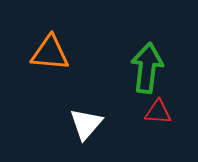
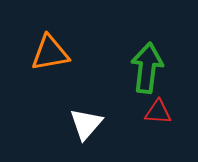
orange triangle: rotated 15 degrees counterclockwise
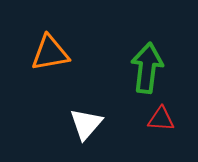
red triangle: moved 3 px right, 7 px down
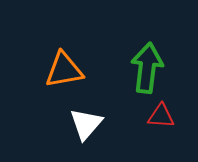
orange triangle: moved 14 px right, 17 px down
red triangle: moved 3 px up
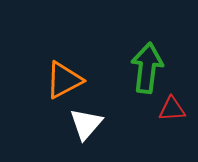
orange triangle: moved 10 px down; rotated 18 degrees counterclockwise
red triangle: moved 11 px right, 7 px up; rotated 8 degrees counterclockwise
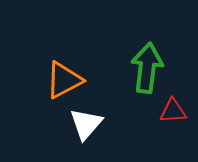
red triangle: moved 1 px right, 2 px down
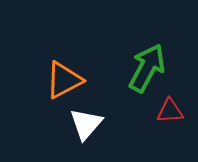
green arrow: rotated 21 degrees clockwise
red triangle: moved 3 px left
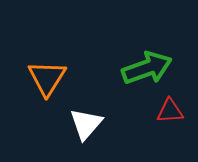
green arrow: rotated 42 degrees clockwise
orange triangle: moved 17 px left, 2 px up; rotated 30 degrees counterclockwise
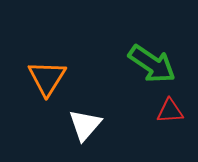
green arrow: moved 5 px right, 4 px up; rotated 54 degrees clockwise
white triangle: moved 1 px left, 1 px down
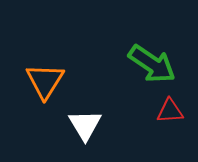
orange triangle: moved 2 px left, 3 px down
white triangle: rotated 12 degrees counterclockwise
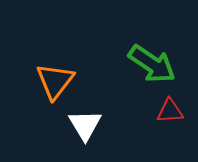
orange triangle: moved 10 px right; rotated 6 degrees clockwise
